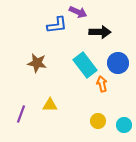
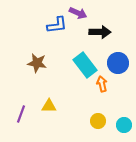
purple arrow: moved 1 px down
yellow triangle: moved 1 px left, 1 px down
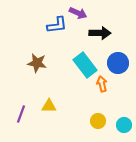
black arrow: moved 1 px down
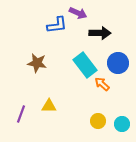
orange arrow: rotated 35 degrees counterclockwise
cyan circle: moved 2 px left, 1 px up
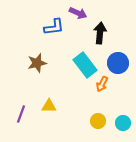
blue L-shape: moved 3 px left, 2 px down
black arrow: rotated 85 degrees counterclockwise
brown star: rotated 24 degrees counterclockwise
orange arrow: rotated 105 degrees counterclockwise
cyan circle: moved 1 px right, 1 px up
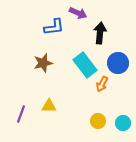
brown star: moved 6 px right
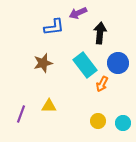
purple arrow: rotated 132 degrees clockwise
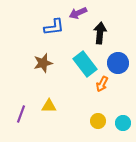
cyan rectangle: moved 1 px up
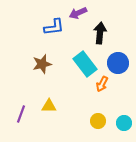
brown star: moved 1 px left, 1 px down
cyan circle: moved 1 px right
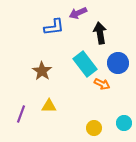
black arrow: rotated 15 degrees counterclockwise
brown star: moved 7 px down; rotated 24 degrees counterclockwise
orange arrow: rotated 91 degrees counterclockwise
yellow circle: moved 4 px left, 7 px down
